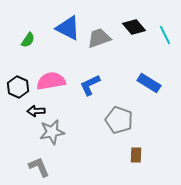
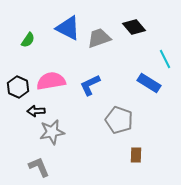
cyan line: moved 24 px down
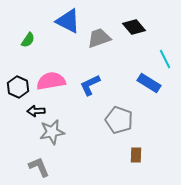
blue triangle: moved 7 px up
